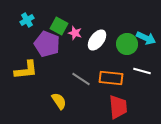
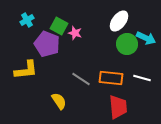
white ellipse: moved 22 px right, 19 px up
white line: moved 7 px down
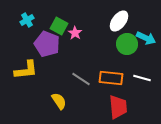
pink star: rotated 16 degrees clockwise
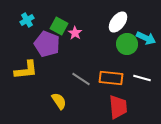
white ellipse: moved 1 px left, 1 px down
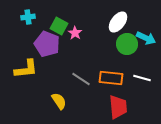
cyan cross: moved 1 px right, 3 px up; rotated 24 degrees clockwise
yellow L-shape: moved 1 px up
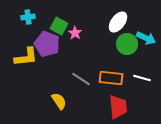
yellow L-shape: moved 12 px up
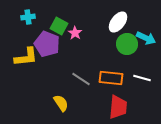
yellow semicircle: moved 2 px right, 2 px down
red trapezoid: rotated 10 degrees clockwise
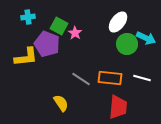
orange rectangle: moved 1 px left
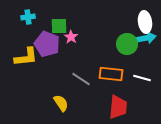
white ellipse: moved 27 px right; rotated 45 degrees counterclockwise
green square: rotated 30 degrees counterclockwise
pink star: moved 4 px left, 4 px down
cyan arrow: rotated 36 degrees counterclockwise
orange rectangle: moved 1 px right, 4 px up
